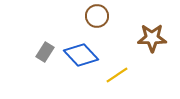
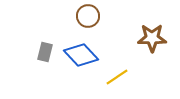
brown circle: moved 9 px left
gray rectangle: rotated 18 degrees counterclockwise
yellow line: moved 2 px down
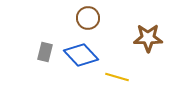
brown circle: moved 2 px down
brown star: moved 4 px left
yellow line: rotated 50 degrees clockwise
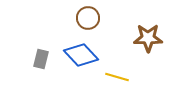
gray rectangle: moved 4 px left, 7 px down
